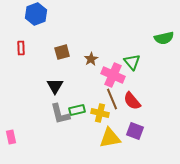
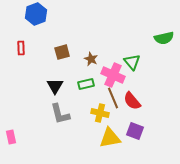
brown star: rotated 16 degrees counterclockwise
brown line: moved 1 px right, 1 px up
green rectangle: moved 9 px right, 26 px up
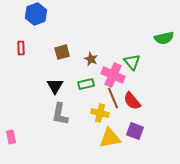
gray L-shape: rotated 25 degrees clockwise
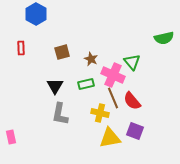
blue hexagon: rotated 10 degrees counterclockwise
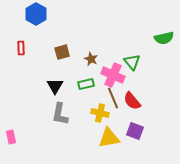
yellow triangle: moved 1 px left
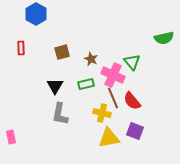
yellow cross: moved 2 px right
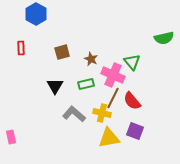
brown line: rotated 50 degrees clockwise
gray L-shape: moved 14 px right; rotated 120 degrees clockwise
